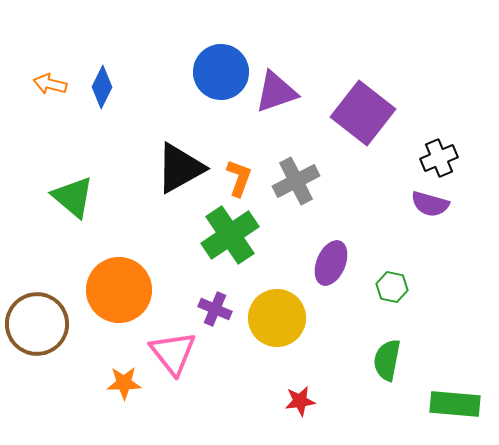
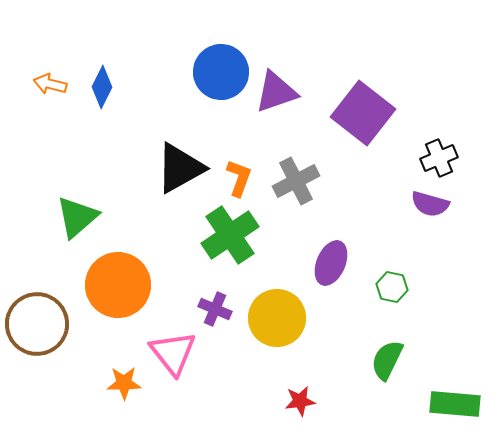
green triangle: moved 4 px right, 20 px down; rotated 39 degrees clockwise
orange circle: moved 1 px left, 5 px up
green semicircle: rotated 15 degrees clockwise
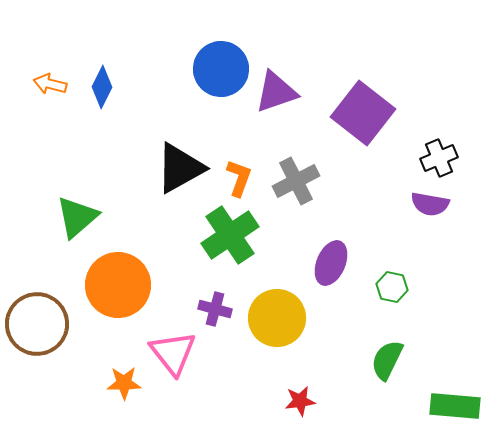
blue circle: moved 3 px up
purple semicircle: rotated 6 degrees counterclockwise
purple cross: rotated 8 degrees counterclockwise
green rectangle: moved 2 px down
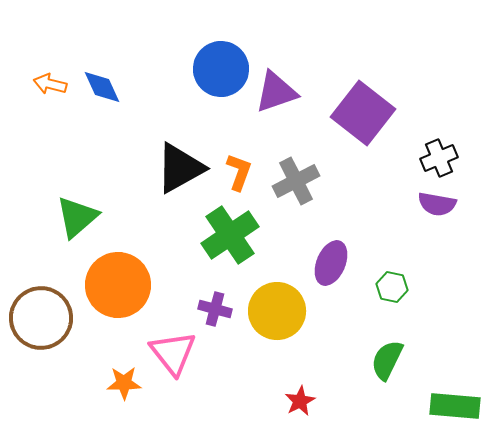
blue diamond: rotated 51 degrees counterclockwise
orange L-shape: moved 6 px up
purple semicircle: moved 7 px right
yellow circle: moved 7 px up
brown circle: moved 4 px right, 6 px up
red star: rotated 20 degrees counterclockwise
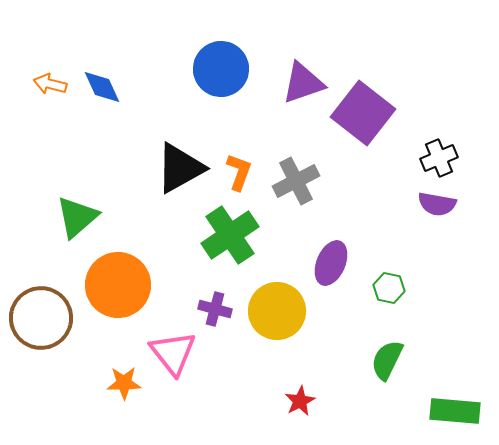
purple triangle: moved 27 px right, 9 px up
green hexagon: moved 3 px left, 1 px down
green rectangle: moved 5 px down
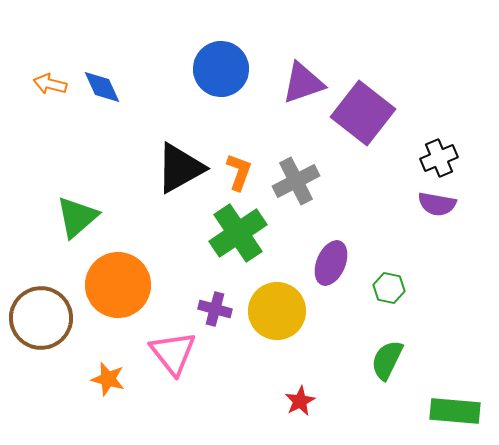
green cross: moved 8 px right, 2 px up
orange star: moved 16 px left, 4 px up; rotated 16 degrees clockwise
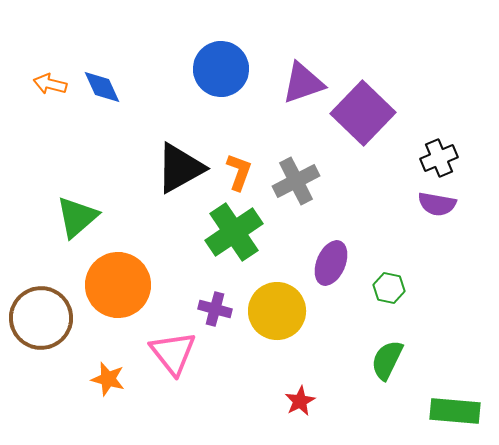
purple square: rotated 6 degrees clockwise
green cross: moved 4 px left, 1 px up
